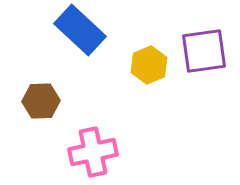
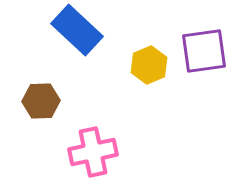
blue rectangle: moved 3 px left
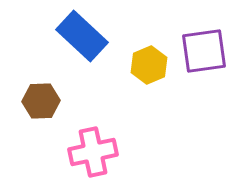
blue rectangle: moved 5 px right, 6 px down
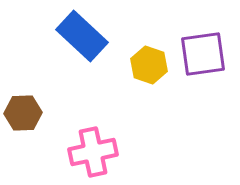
purple square: moved 1 px left, 3 px down
yellow hexagon: rotated 18 degrees counterclockwise
brown hexagon: moved 18 px left, 12 px down
